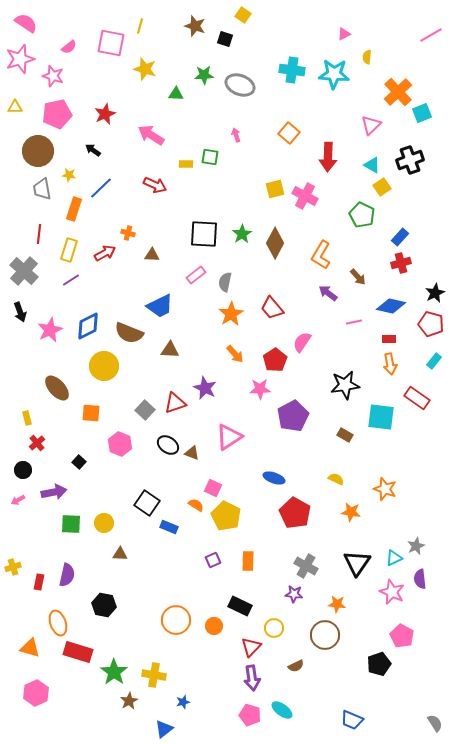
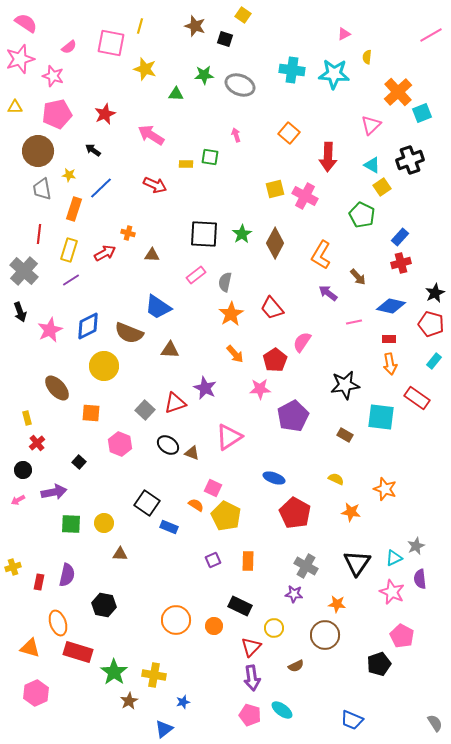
blue trapezoid at (160, 306): moved 2 px left, 1 px down; rotated 60 degrees clockwise
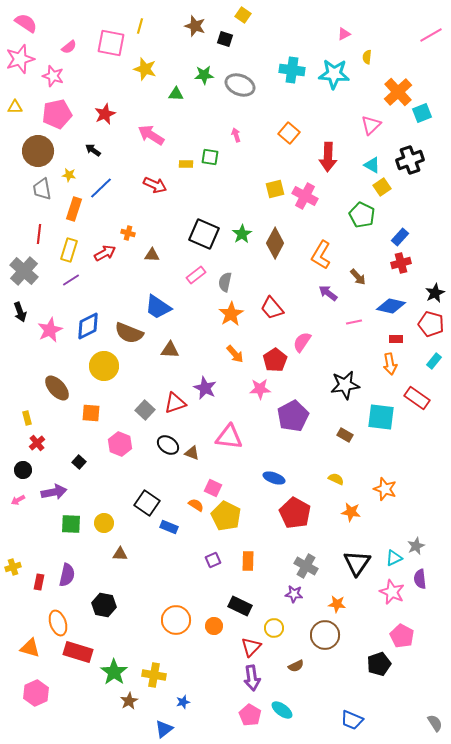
black square at (204, 234): rotated 20 degrees clockwise
red rectangle at (389, 339): moved 7 px right
pink triangle at (229, 437): rotated 40 degrees clockwise
pink pentagon at (250, 715): rotated 15 degrees clockwise
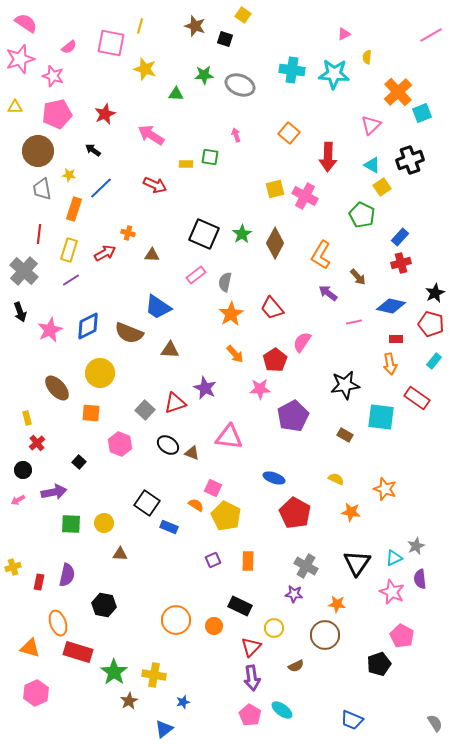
yellow circle at (104, 366): moved 4 px left, 7 px down
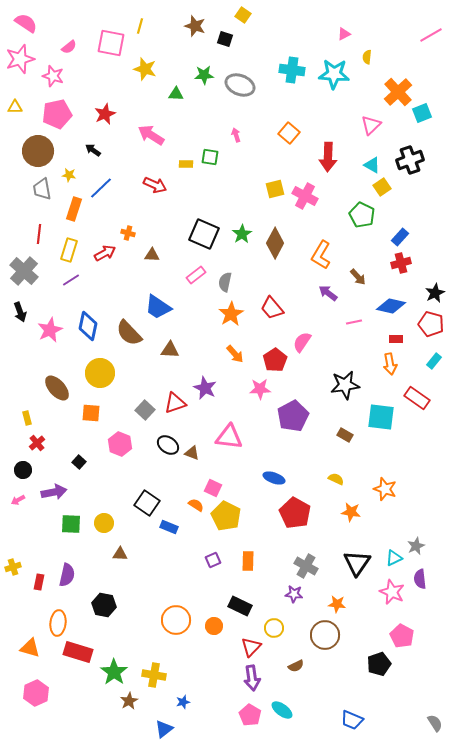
blue diamond at (88, 326): rotated 52 degrees counterclockwise
brown semicircle at (129, 333): rotated 24 degrees clockwise
orange ellipse at (58, 623): rotated 25 degrees clockwise
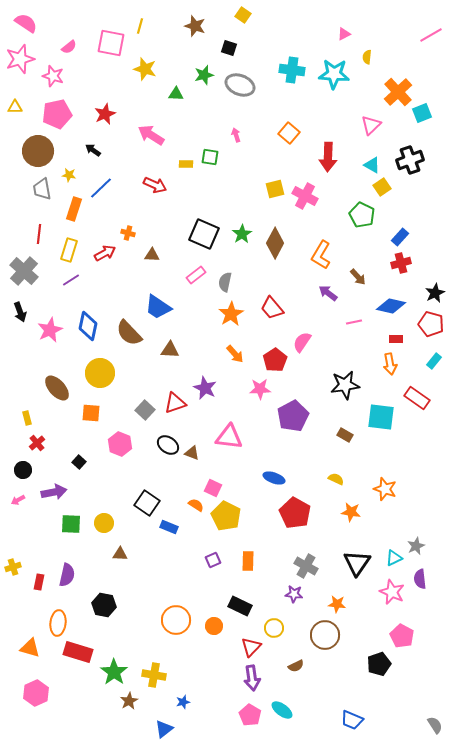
black square at (225, 39): moved 4 px right, 9 px down
green star at (204, 75): rotated 12 degrees counterclockwise
gray semicircle at (435, 723): moved 2 px down
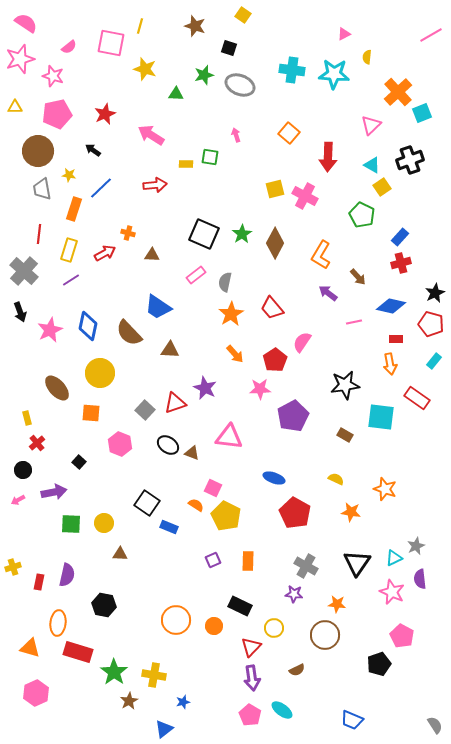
red arrow at (155, 185): rotated 30 degrees counterclockwise
brown semicircle at (296, 666): moved 1 px right, 4 px down
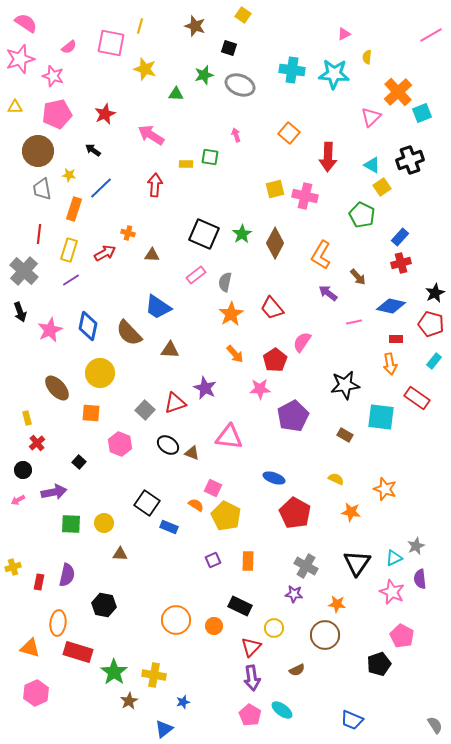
pink triangle at (371, 125): moved 8 px up
red arrow at (155, 185): rotated 80 degrees counterclockwise
pink cross at (305, 196): rotated 15 degrees counterclockwise
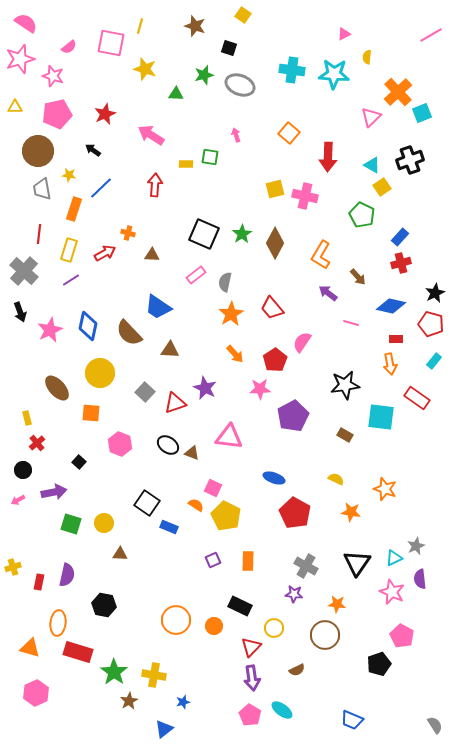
pink line at (354, 322): moved 3 px left, 1 px down; rotated 28 degrees clockwise
gray square at (145, 410): moved 18 px up
green square at (71, 524): rotated 15 degrees clockwise
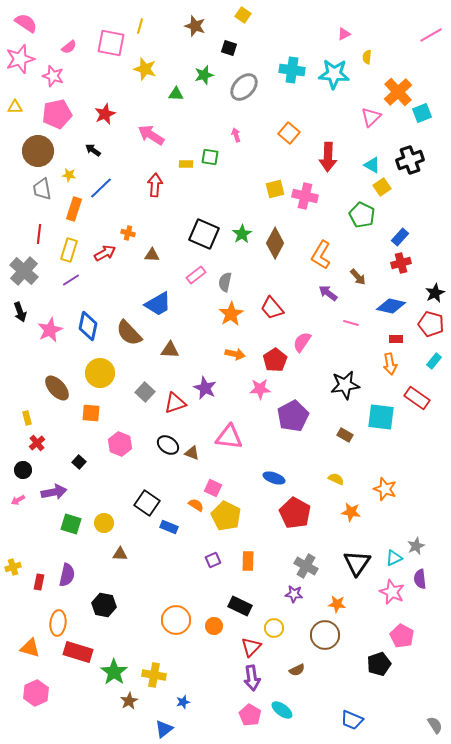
gray ellipse at (240, 85): moved 4 px right, 2 px down; rotated 68 degrees counterclockwise
blue trapezoid at (158, 307): moved 3 px up; rotated 64 degrees counterclockwise
orange arrow at (235, 354): rotated 36 degrees counterclockwise
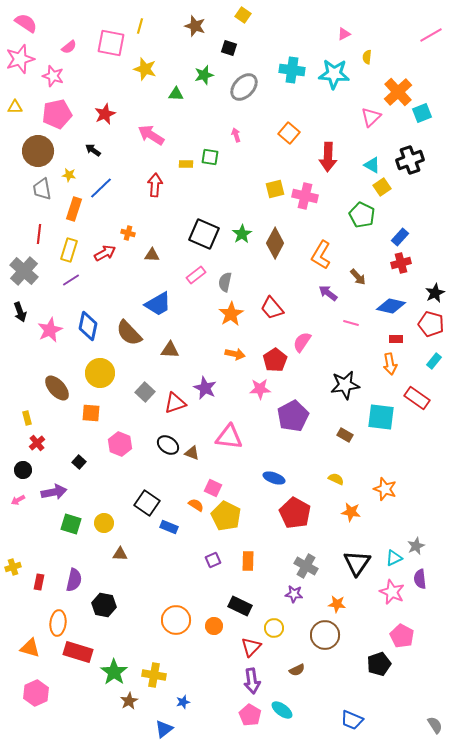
purple semicircle at (67, 575): moved 7 px right, 5 px down
purple arrow at (252, 678): moved 3 px down
